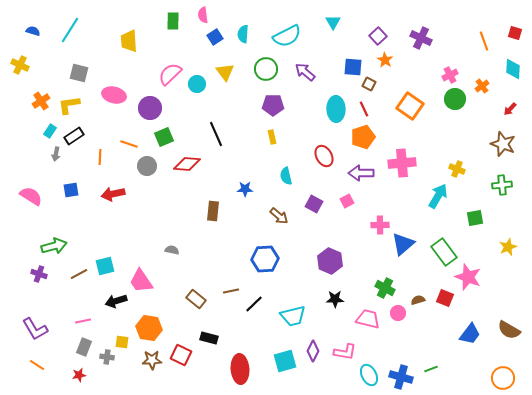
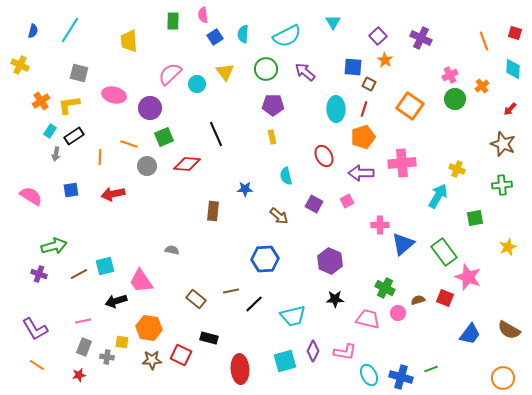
blue semicircle at (33, 31): rotated 88 degrees clockwise
red line at (364, 109): rotated 42 degrees clockwise
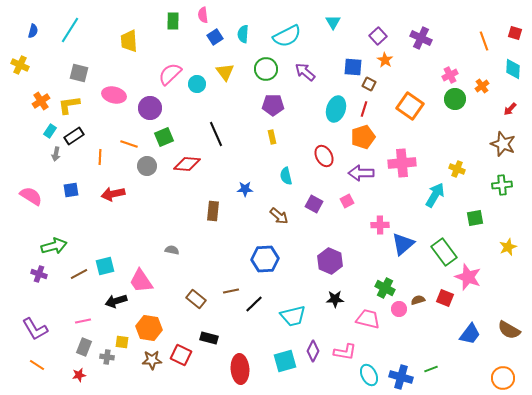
cyan ellipse at (336, 109): rotated 20 degrees clockwise
cyan arrow at (438, 196): moved 3 px left, 1 px up
pink circle at (398, 313): moved 1 px right, 4 px up
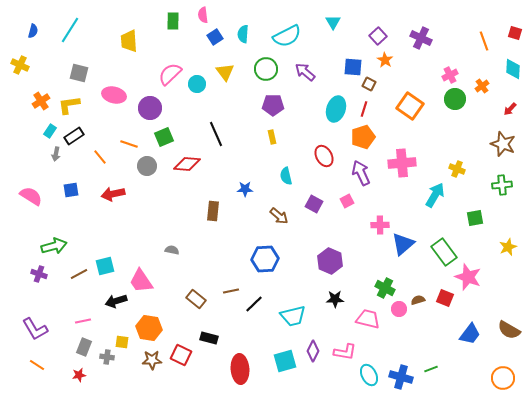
orange line at (100, 157): rotated 42 degrees counterclockwise
purple arrow at (361, 173): rotated 65 degrees clockwise
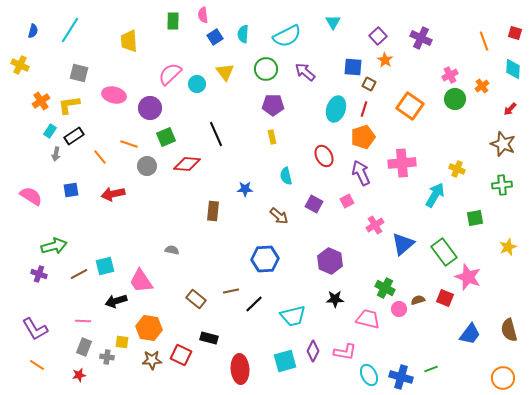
green square at (164, 137): moved 2 px right
pink cross at (380, 225): moved 5 px left; rotated 30 degrees counterclockwise
pink line at (83, 321): rotated 14 degrees clockwise
brown semicircle at (509, 330): rotated 45 degrees clockwise
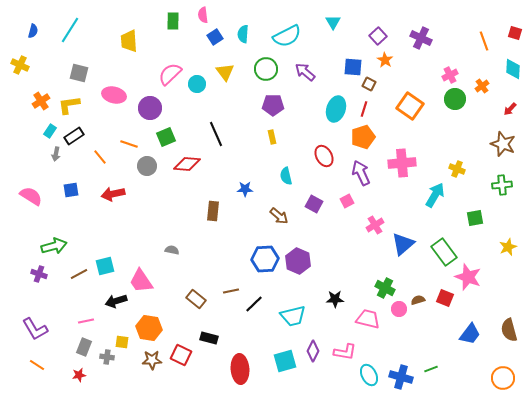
purple hexagon at (330, 261): moved 32 px left
pink line at (83, 321): moved 3 px right; rotated 14 degrees counterclockwise
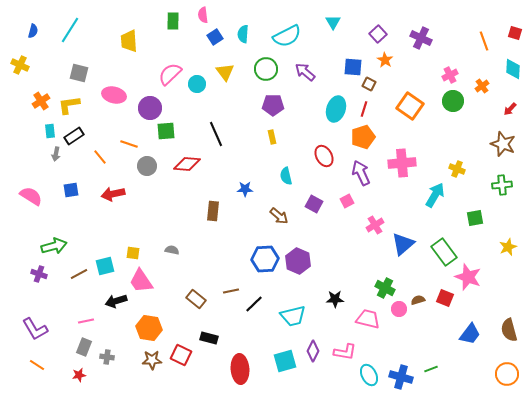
purple square at (378, 36): moved 2 px up
green circle at (455, 99): moved 2 px left, 2 px down
cyan rectangle at (50, 131): rotated 40 degrees counterclockwise
green square at (166, 137): moved 6 px up; rotated 18 degrees clockwise
yellow square at (122, 342): moved 11 px right, 89 px up
orange circle at (503, 378): moved 4 px right, 4 px up
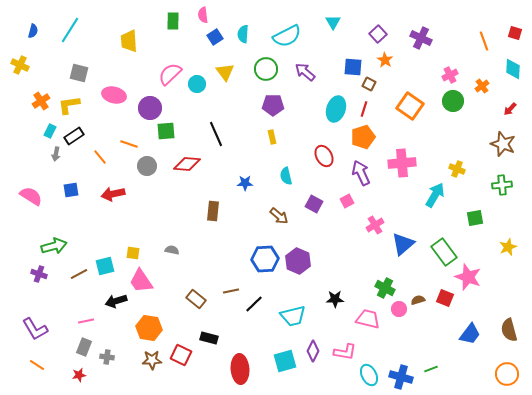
cyan rectangle at (50, 131): rotated 32 degrees clockwise
blue star at (245, 189): moved 6 px up
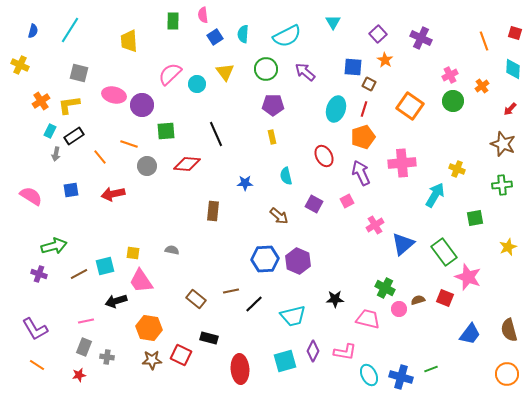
purple circle at (150, 108): moved 8 px left, 3 px up
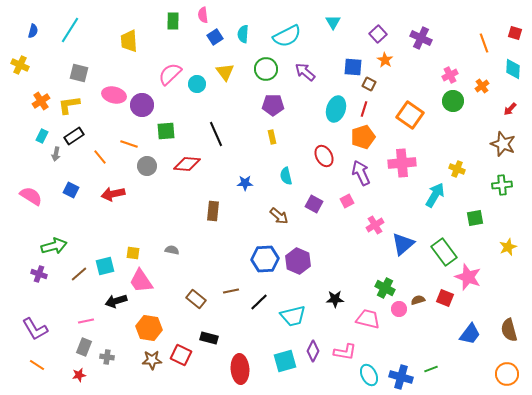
orange line at (484, 41): moved 2 px down
orange square at (410, 106): moved 9 px down
cyan rectangle at (50, 131): moved 8 px left, 5 px down
blue square at (71, 190): rotated 35 degrees clockwise
brown line at (79, 274): rotated 12 degrees counterclockwise
black line at (254, 304): moved 5 px right, 2 px up
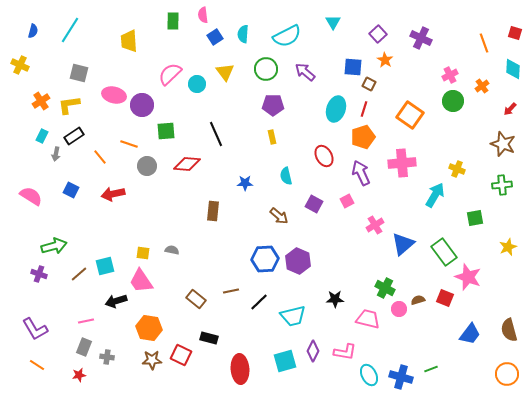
yellow square at (133, 253): moved 10 px right
